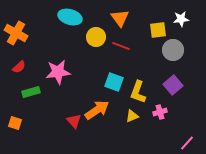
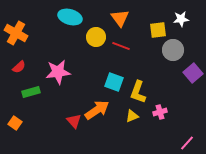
purple square: moved 20 px right, 12 px up
orange square: rotated 16 degrees clockwise
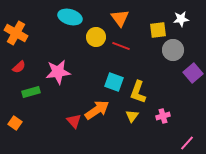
pink cross: moved 3 px right, 4 px down
yellow triangle: rotated 32 degrees counterclockwise
